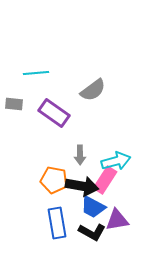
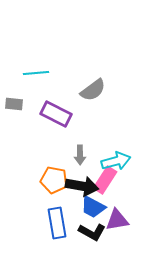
purple rectangle: moved 2 px right, 1 px down; rotated 8 degrees counterclockwise
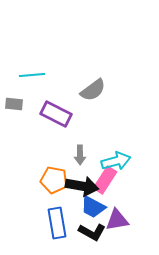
cyan line: moved 4 px left, 2 px down
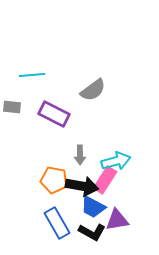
gray rectangle: moved 2 px left, 3 px down
purple rectangle: moved 2 px left
blue rectangle: rotated 20 degrees counterclockwise
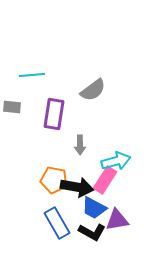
purple rectangle: rotated 72 degrees clockwise
gray arrow: moved 10 px up
black arrow: moved 5 px left, 1 px down
blue trapezoid: moved 1 px right, 1 px down
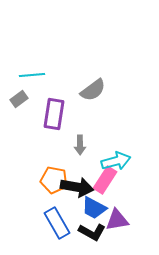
gray rectangle: moved 7 px right, 8 px up; rotated 42 degrees counterclockwise
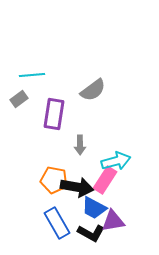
purple triangle: moved 4 px left, 1 px down
black L-shape: moved 1 px left, 1 px down
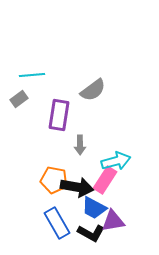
purple rectangle: moved 5 px right, 1 px down
